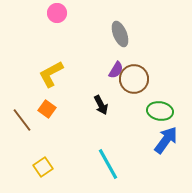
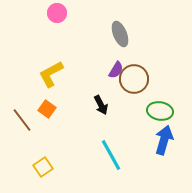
blue arrow: moved 2 px left; rotated 20 degrees counterclockwise
cyan line: moved 3 px right, 9 px up
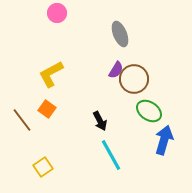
black arrow: moved 1 px left, 16 px down
green ellipse: moved 11 px left; rotated 25 degrees clockwise
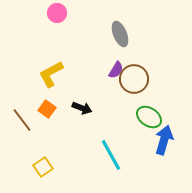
green ellipse: moved 6 px down
black arrow: moved 18 px left, 13 px up; rotated 42 degrees counterclockwise
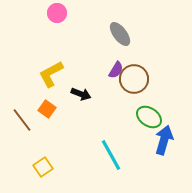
gray ellipse: rotated 15 degrees counterclockwise
black arrow: moved 1 px left, 14 px up
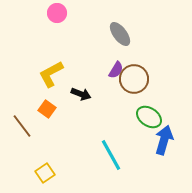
brown line: moved 6 px down
yellow square: moved 2 px right, 6 px down
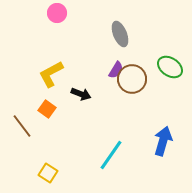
gray ellipse: rotated 15 degrees clockwise
brown circle: moved 2 px left
green ellipse: moved 21 px right, 50 px up
blue arrow: moved 1 px left, 1 px down
cyan line: rotated 64 degrees clockwise
yellow square: moved 3 px right; rotated 24 degrees counterclockwise
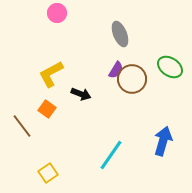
yellow square: rotated 24 degrees clockwise
